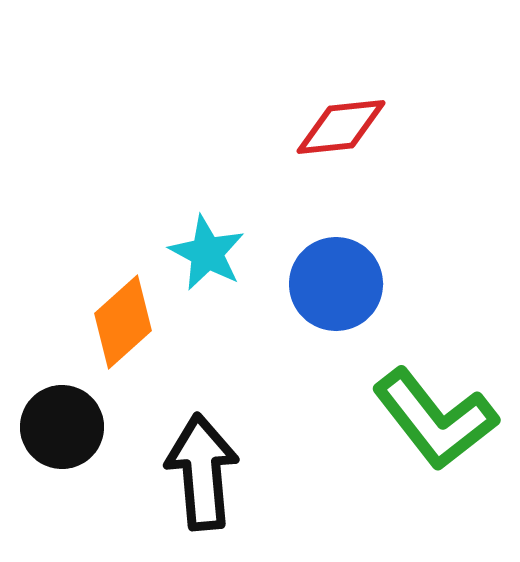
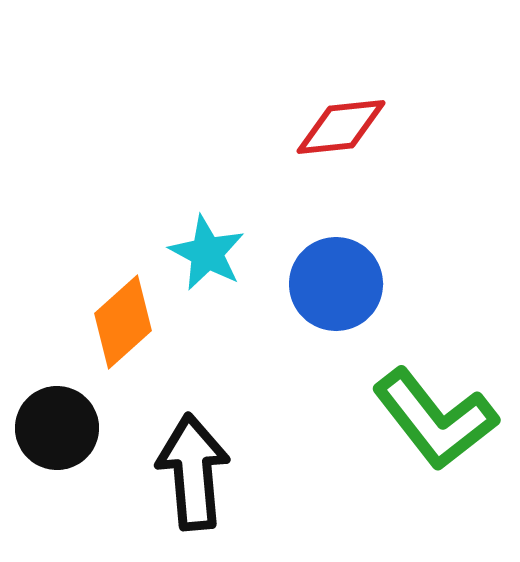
black circle: moved 5 px left, 1 px down
black arrow: moved 9 px left
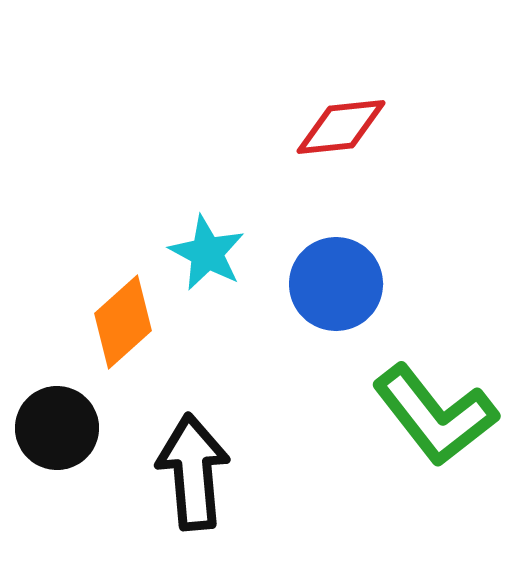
green L-shape: moved 4 px up
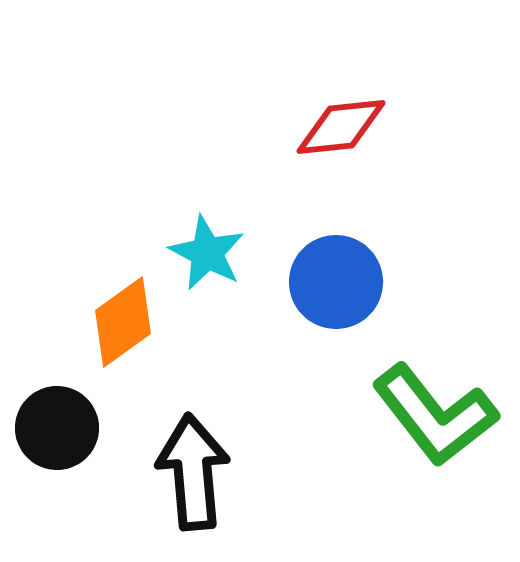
blue circle: moved 2 px up
orange diamond: rotated 6 degrees clockwise
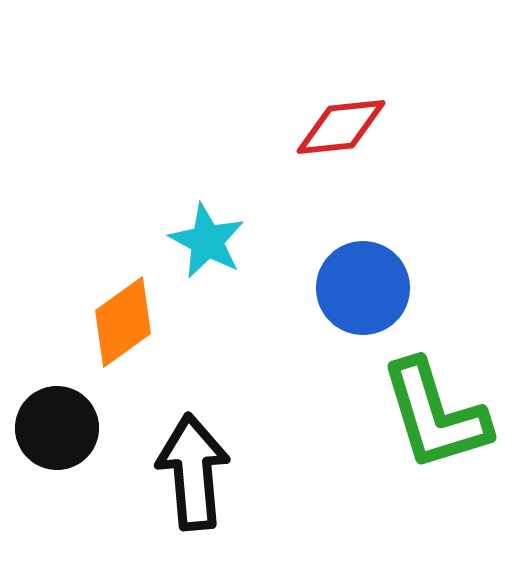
cyan star: moved 12 px up
blue circle: moved 27 px right, 6 px down
green L-shape: rotated 21 degrees clockwise
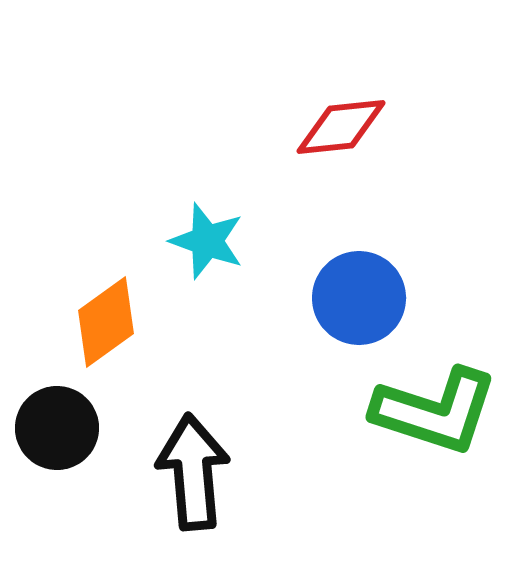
cyan star: rotated 8 degrees counterclockwise
blue circle: moved 4 px left, 10 px down
orange diamond: moved 17 px left
green L-shape: moved 4 px up; rotated 55 degrees counterclockwise
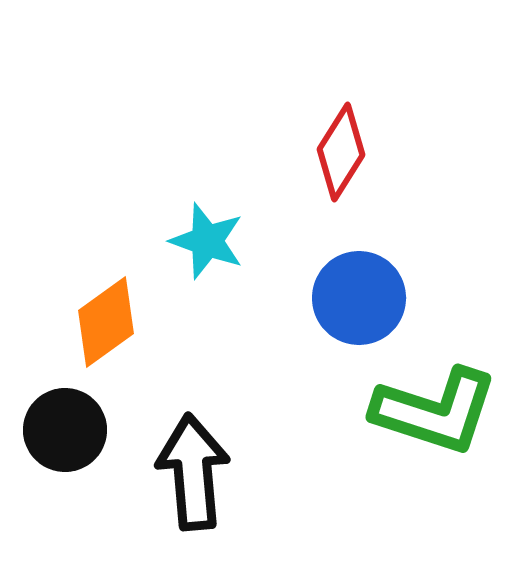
red diamond: moved 25 px down; rotated 52 degrees counterclockwise
black circle: moved 8 px right, 2 px down
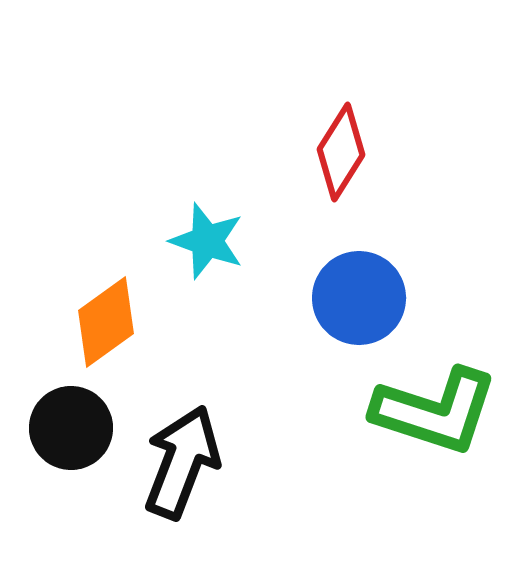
black circle: moved 6 px right, 2 px up
black arrow: moved 11 px left, 10 px up; rotated 26 degrees clockwise
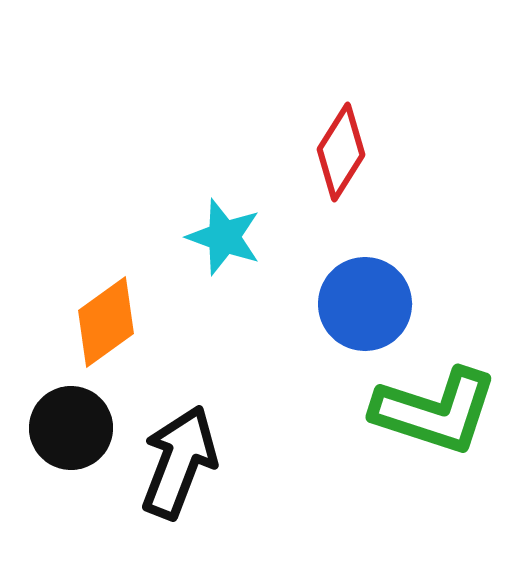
cyan star: moved 17 px right, 4 px up
blue circle: moved 6 px right, 6 px down
black arrow: moved 3 px left
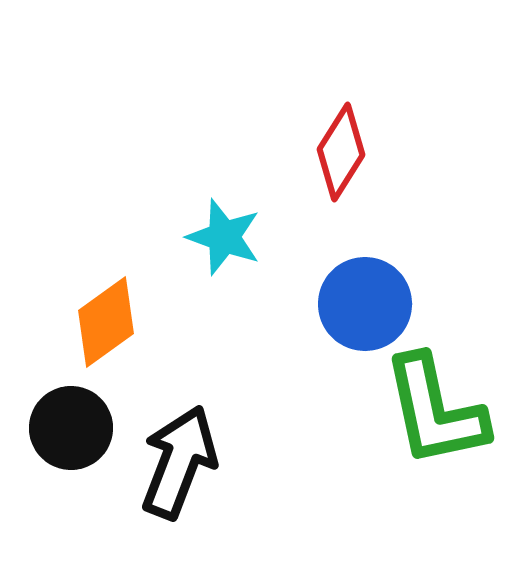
green L-shape: rotated 60 degrees clockwise
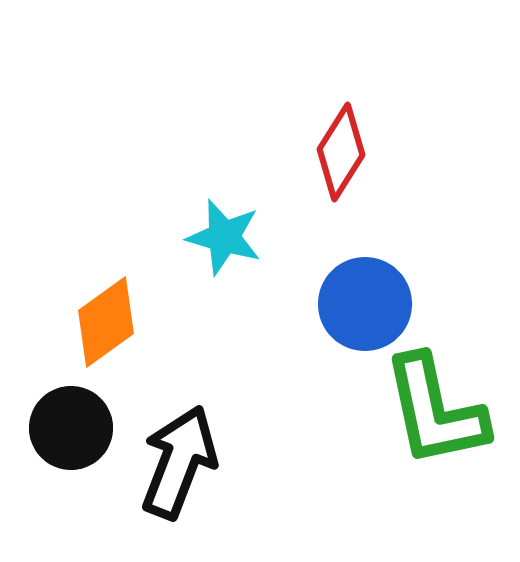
cyan star: rotated 4 degrees counterclockwise
